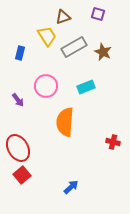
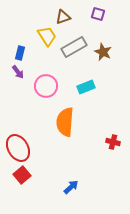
purple arrow: moved 28 px up
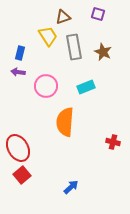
yellow trapezoid: moved 1 px right
gray rectangle: rotated 70 degrees counterclockwise
purple arrow: rotated 136 degrees clockwise
